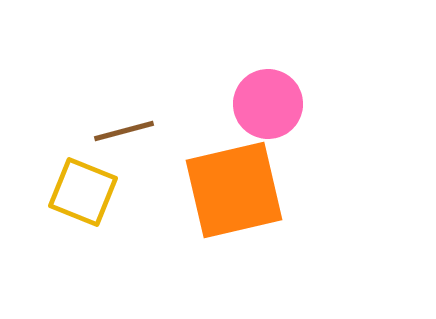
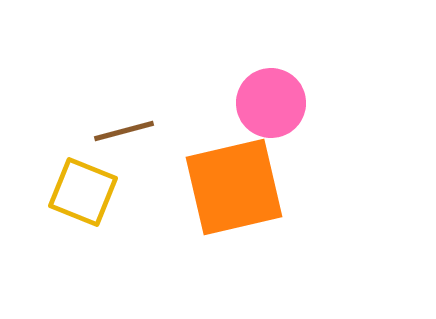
pink circle: moved 3 px right, 1 px up
orange square: moved 3 px up
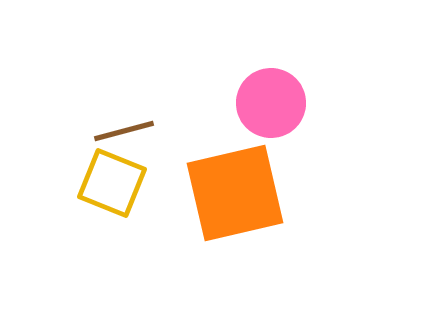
orange square: moved 1 px right, 6 px down
yellow square: moved 29 px right, 9 px up
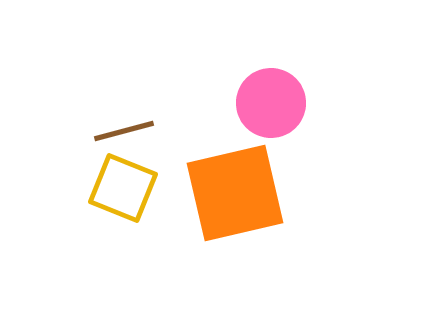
yellow square: moved 11 px right, 5 px down
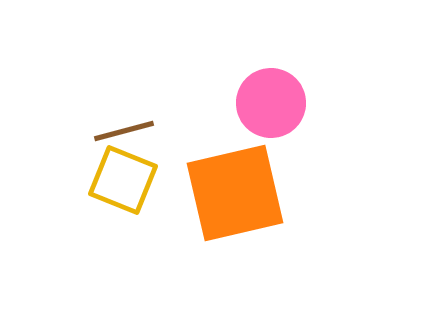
yellow square: moved 8 px up
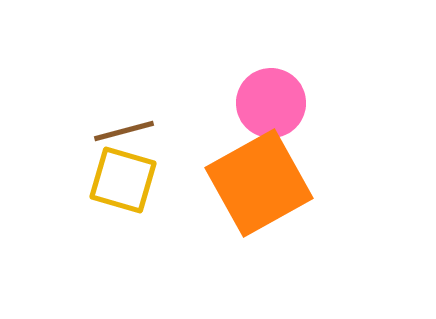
yellow square: rotated 6 degrees counterclockwise
orange square: moved 24 px right, 10 px up; rotated 16 degrees counterclockwise
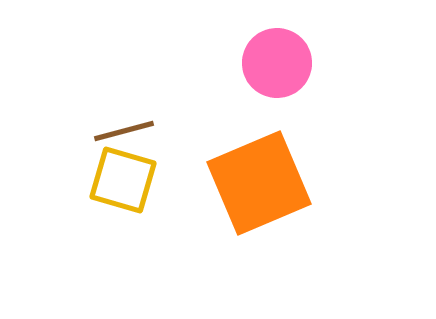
pink circle: moved 6 px right, 40 px up
orange square: rotated 6 degrees clockwise
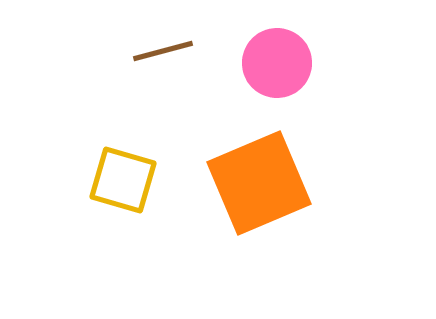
brown line: moved 39 px right, 80 px up
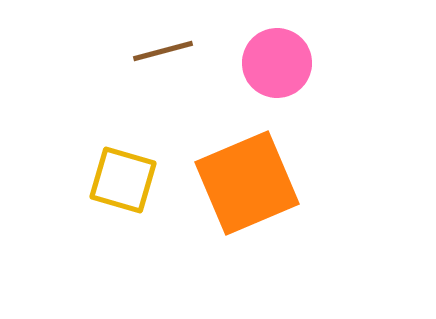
orange square: moved 12 px left
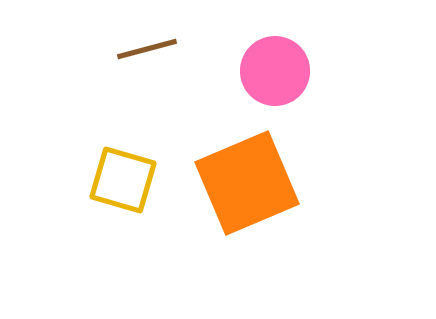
brown line: moved 16 px left, 2 px up
pink circle: moved 2 px left, 8 px down
